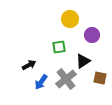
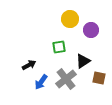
purple circle: moved 1 px left, 5 px up
brown square: moved 1 px left
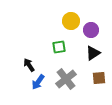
yellow circle: moved 1 px right, 2 px down
black triangle: moved 10 px right, 8 px up
black arrow: rotated 96 degrees counterclockwise
brown square: rotated 16 degrees counterclockwise
blue arrow: moved 3 px left
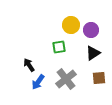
yellow circle: moved 4 px down
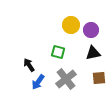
green square: moved 1 px left, 5 px down; rotated 24 degrees clockwise
black triangle: rotated 21 degrees clockwise
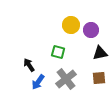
black triangle: moved 7 px right
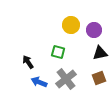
purple circle: moved 3 px right
black arrow: moved 1 px left, 3 px up
brown square: rotated 16 degrees counterclockwise
blue arrow: moved 1 px right; rotated 77 degrees clockwise
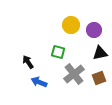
gray cross: moved 8 px right, 5 px up
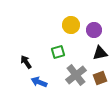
green square: rotated 32 degrees counterclockwise
black arrow: moved 2 px left
gray cross: moved 2 px right, 1 px down
brown square: moved 1 px right
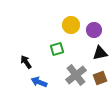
green square: moved 1 px left, 3 px up
